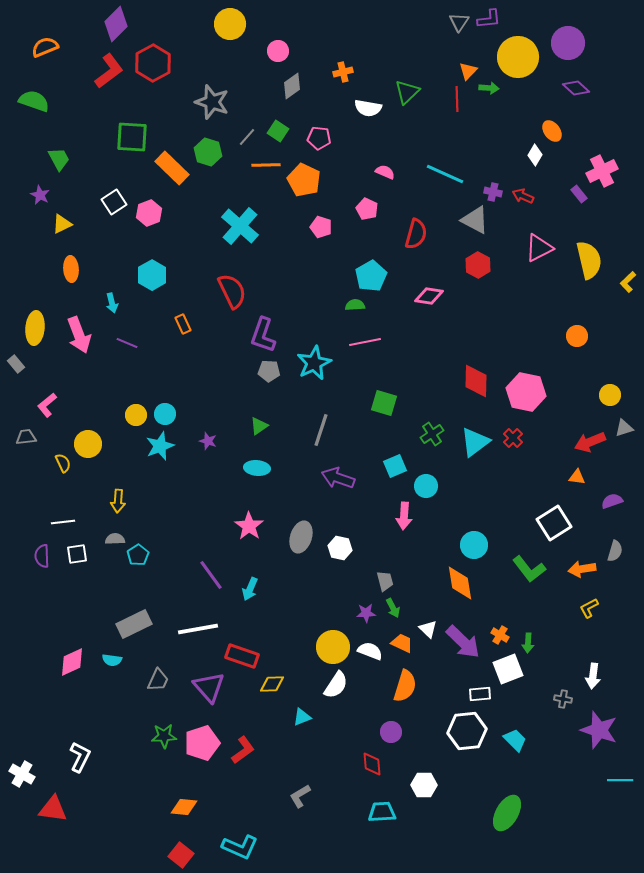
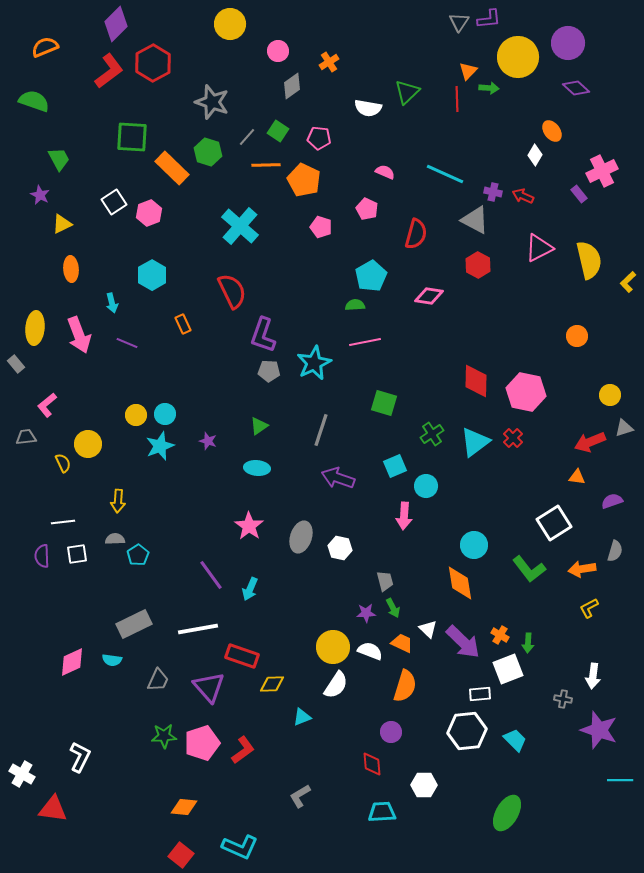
orange cross at (343, 72): moved 14 px left, 10 px up; rotated 18 degrees counterclockwise
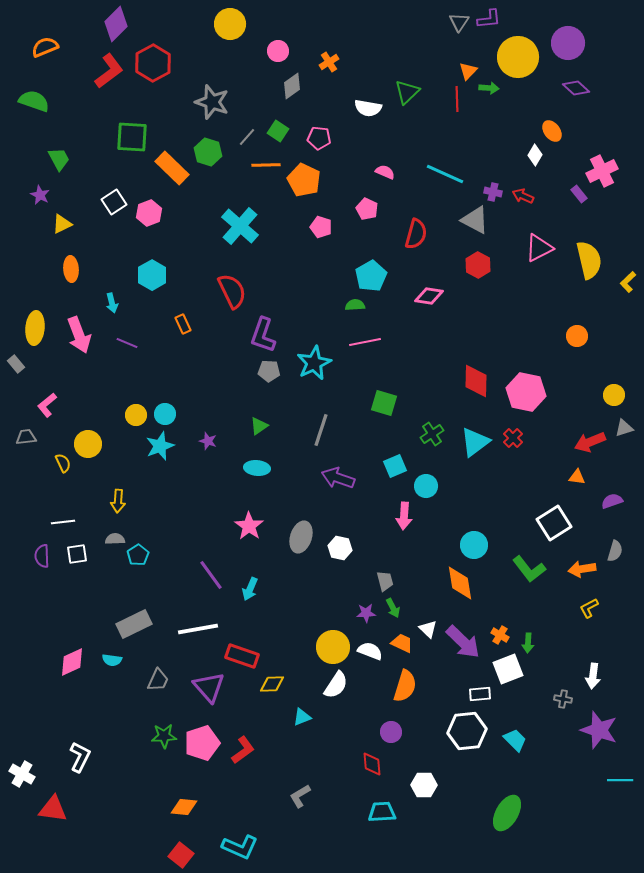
yellow circle at (610, 395): moved 4 px right
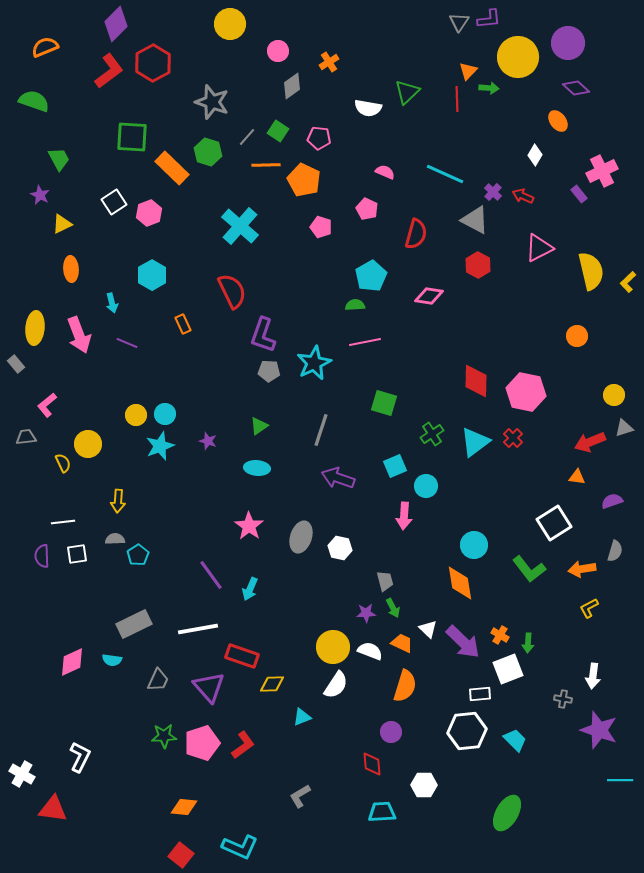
orange ellipse at (552, 131): moved 6 px right, 10 px up
purple cross at (493, 192): rotated 30 degrees clockwise
yellow semicircle at (589, 260): moved 2 px right, 11 px down
red L-shape at (243, 750): moved 5 px up
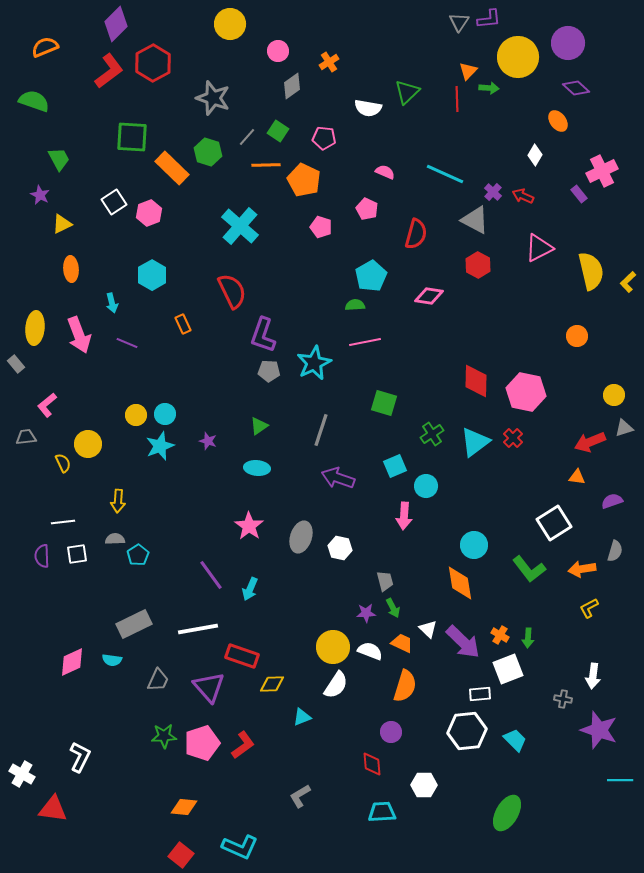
gray star at (212, 102): moved 1 px right, 4 px up
pink pentagon at (319, 138): moved 5 px right
green arrow at (528, 643): moved 5 px up
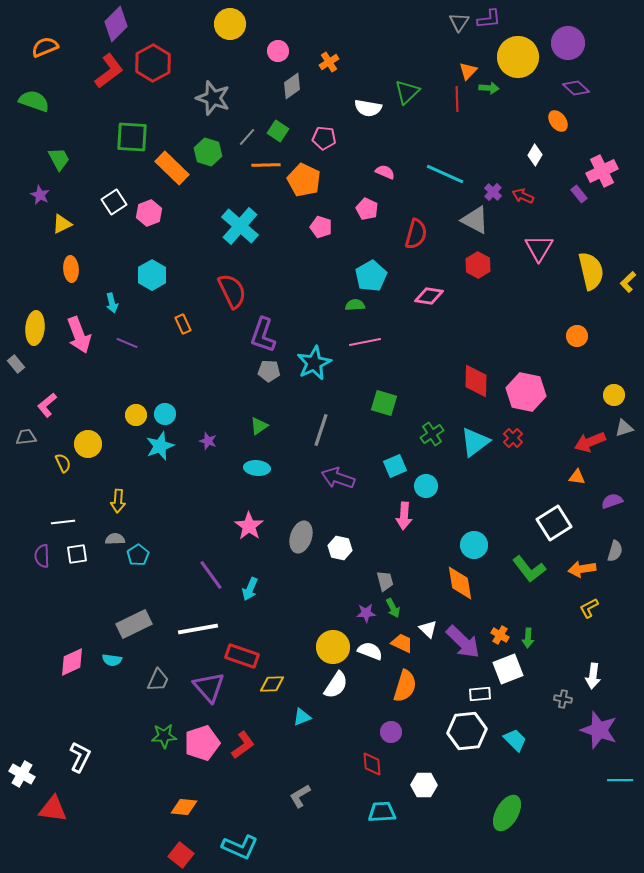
pink triangle at (539, 248): rotated 32 degrees counterclockwise
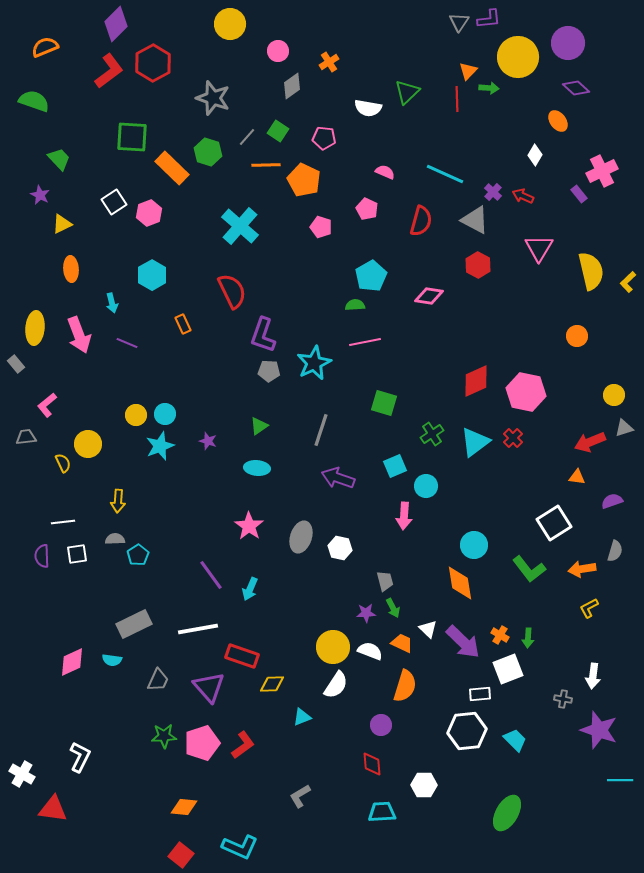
green trapezoid at (59, 159): rotated 15 degrees counterclockwise
red semicircle at (416, 234): moved 5 px right, 13 px up
red diamond at (476, 381): rotated 64 degrees clockwise
purple circle at (391, 732): moved 10 px left, 7 px up
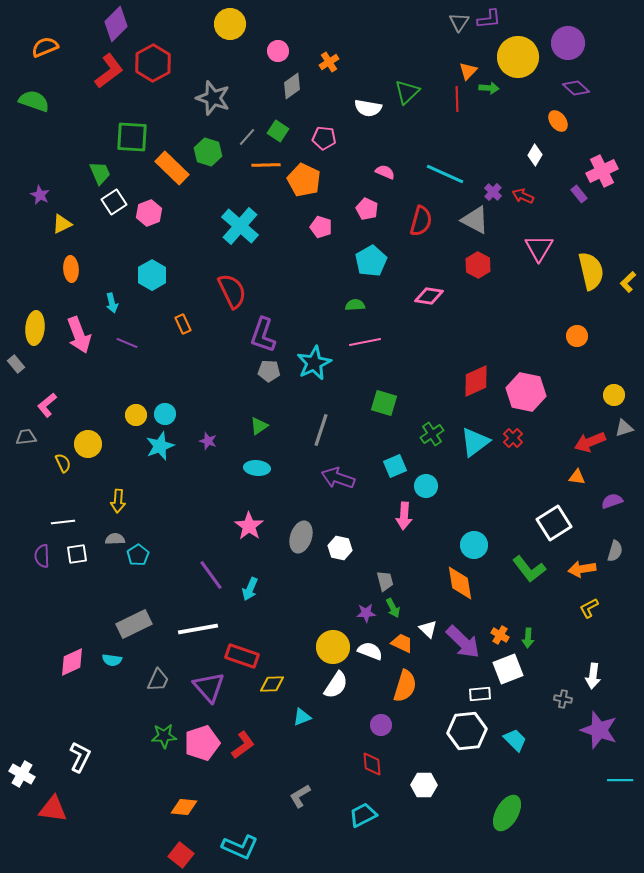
green trapezoid at (59, 159): moved 41 px right, 14 px down; rotated 20 degrees clockwise
cyan pentagon at (371, 276): moved 15 px up
cyan trapezoid at (382, 812): moved 19 px left, 3 px down; rotated 24 degrees counterclockwise
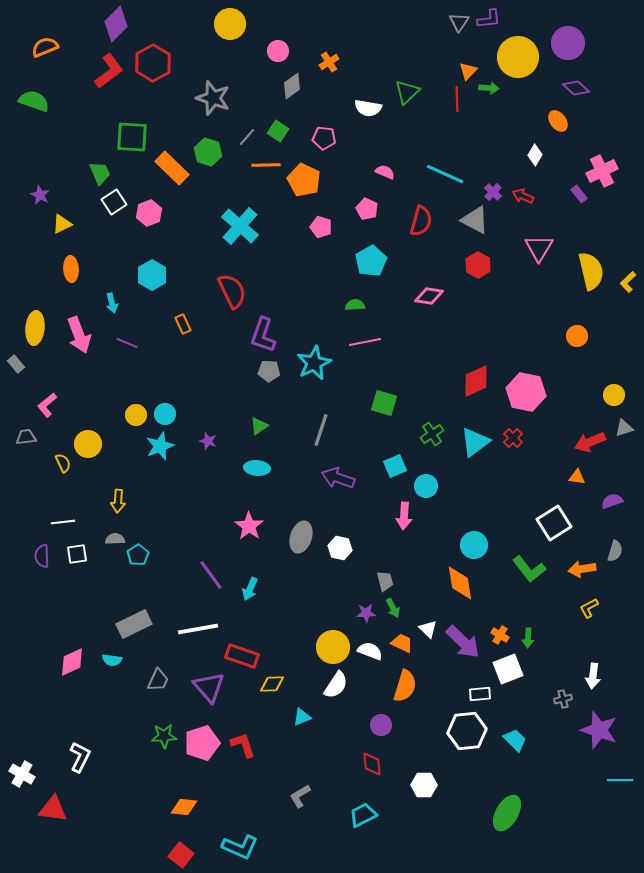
gray cross at (563, 699): rotated 24 degrees counterclockwise
red L-shape at (243, 745): rotated 72 degrees counterclockwise
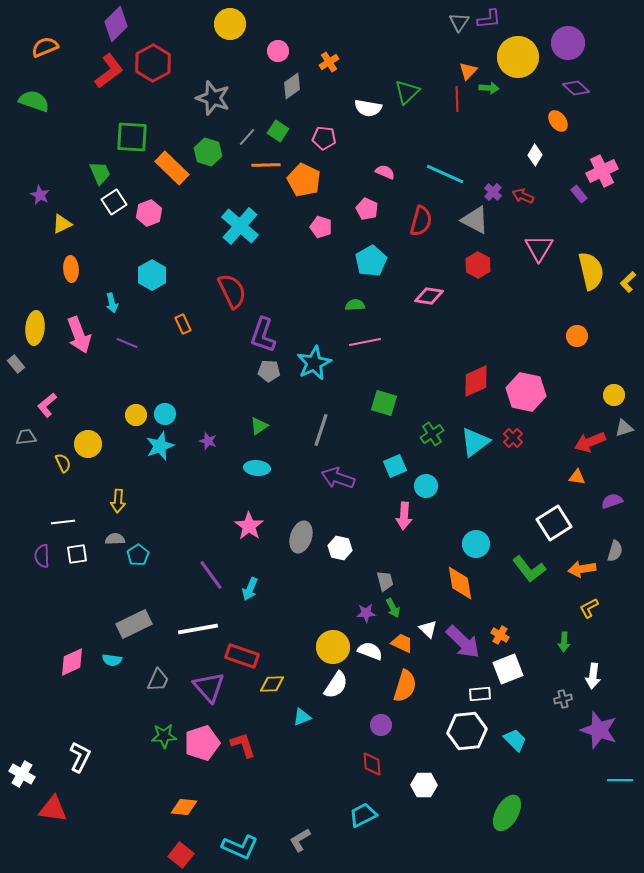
cyan circle at (474, 545): moved 2 px right, 1 px up
green arrow at (528, 638): moved 36 px right, 4 px down
gray L-shape at (300, 796): moved 44 px down
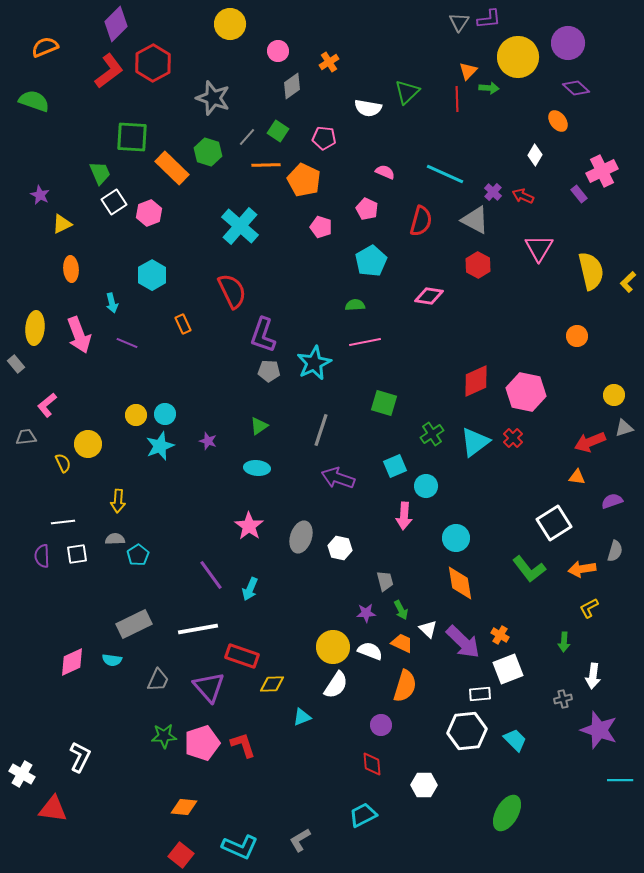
cyan circle at (476, 544): moved 20 px left, 6 px up
green arrow at (393, 608): moved 8 px right, 2 px down
